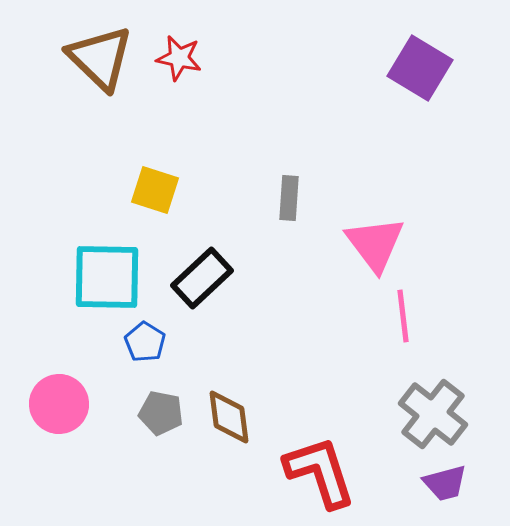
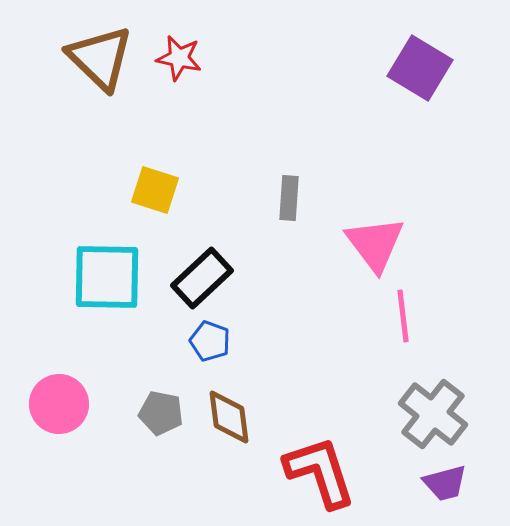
blue pentagon: moved 65 px right, 1 px up; rotated 12 degrees counterclockwise
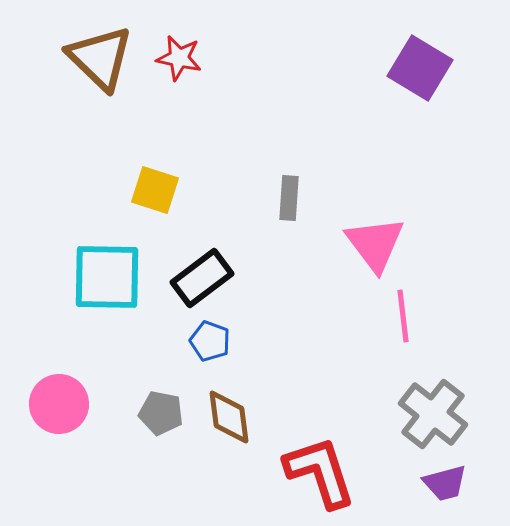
black rectangle: rotated 6 degrees clockwise
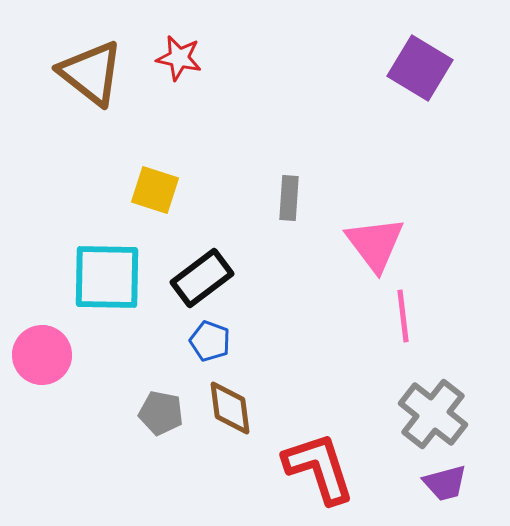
brown triangle: moved 9 px left, 15 px down; rotated 6 degrees counterclockwise
pink circle: moved 17 px left, 49 px up
brown diamond: moved 1 px right, 9 px up
red L-shape: moved 1 px left, 4 px up
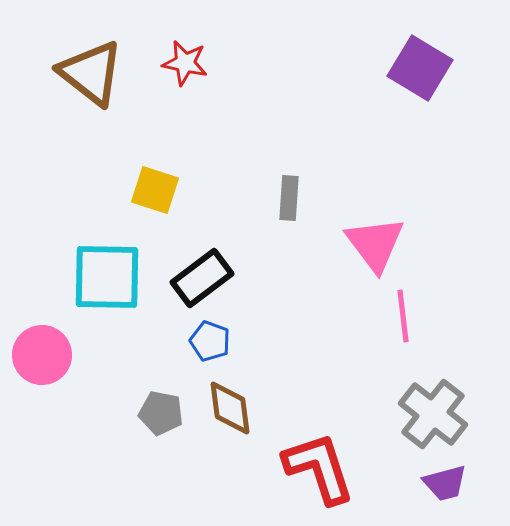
red star: moved 6 px right, 5 px down
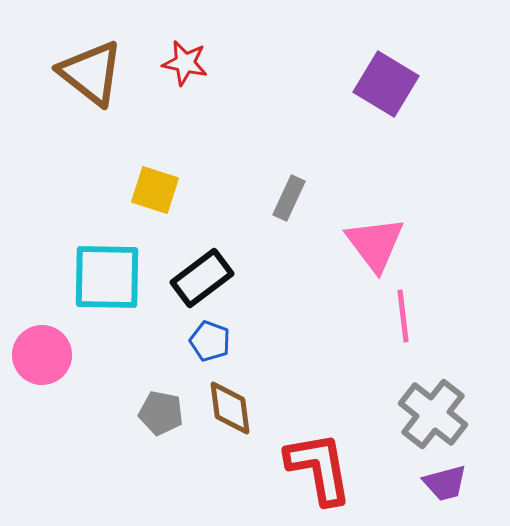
purple square: moved 34 px left, 16 px down
gray rectangle: rotated 21 degrees clockwise
red L-shape: rotated 8 degrees clockwise
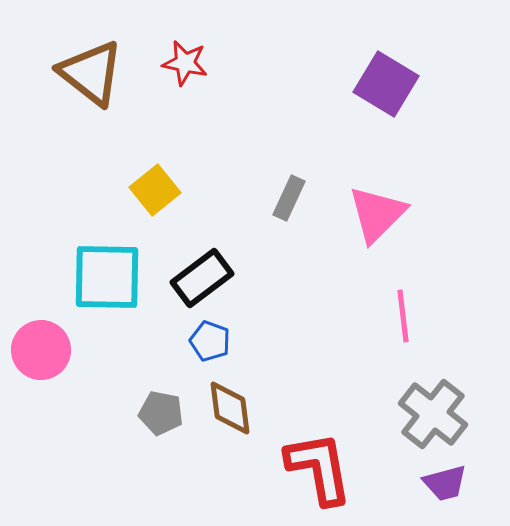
yellow square: rotated 33 degrees clockwise
pink triangle: moved 2 px right, 30 px up; rotated 22 degrees clockwise
pink circle: moved 1 px left, 5 px up
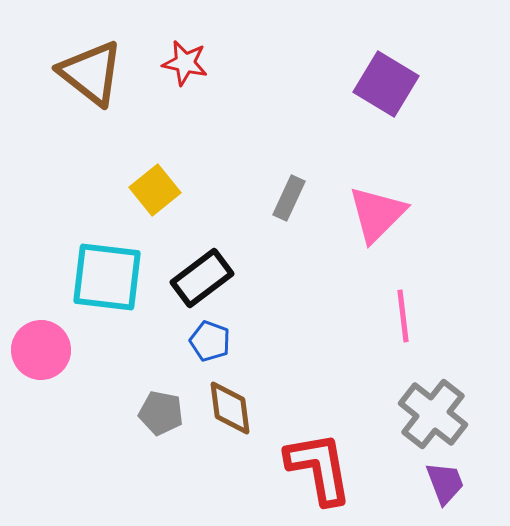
cyan square: rotated 6 degrees clockwise
purple trapezoid: rotated 96 degrees counterclockwise
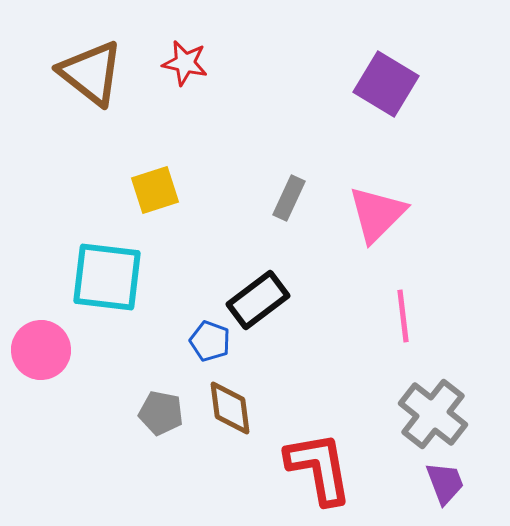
yellow square: rotated 21 degrees clockwise
black rectangle: moved 56 px right, 22 px down
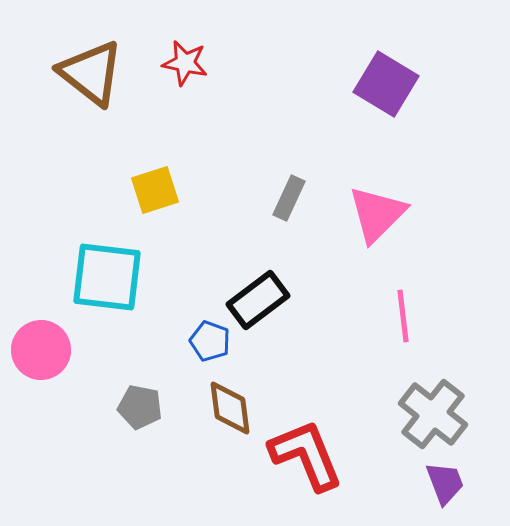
gray pentagon: moved 21 px left, 6 px up
red L-shape: moved 13 px left, 13 px up; rotated 12 degrees counterclockwise
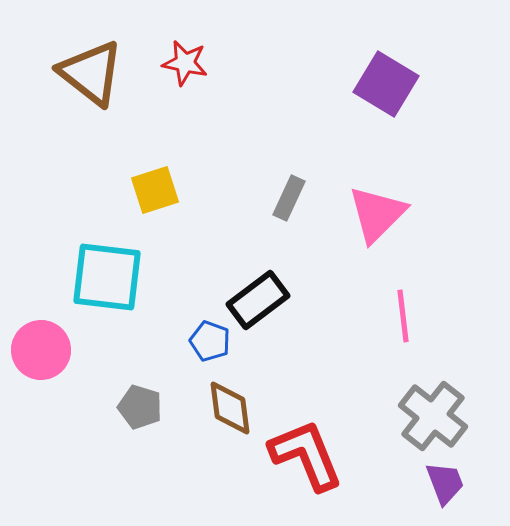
gray pentagon: rotated 6 degrees clockwise
gray cross: moved 2 px down
